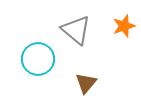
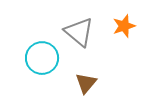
gray triangle: moved 3 px right, 2 px down
cyan circle: moved 4 px right, 1 px up
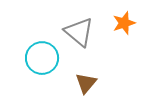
orange star: moved 3 px up
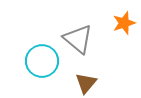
gray triangle: moved 1 px left, 7 px down
cyan circle: moved 3 px down
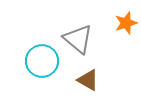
orange star: moved 2 px right
brown triangle: moved 2 px right, 3 px up; rotated 40 degrees counterclockwise
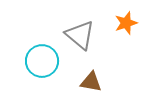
gray triangle: moved 2 px right, 4 px up
brown triangle: moved 3 px right, 2 px down; rotated 20 degrees counterclockwise
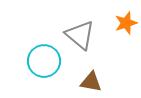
cyan circle: moved 2 px right
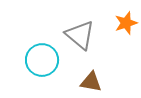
cyan circle: moved 2 px left, 1 px up
